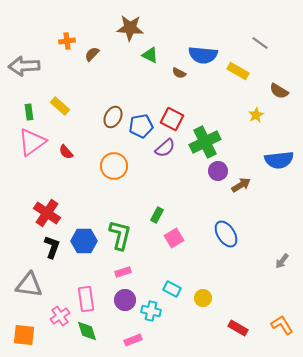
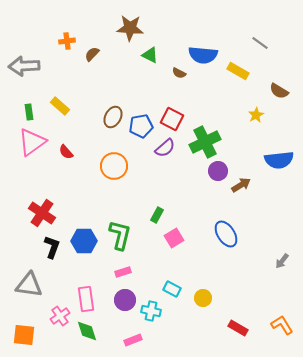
red cross at (47, 213): moved 5 px left
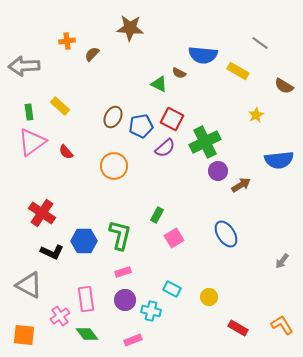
green triangle at (150, 55): moved 9 px right, 29 px down
brown semicircle at (279, 91): moved 5 px right, 5 px up
black L-shape at (52, 247): moved 5 px down; rotated 95 degrees clockwise
gray triangle at (29, 285): rotated 20 degrees clockwise
yellow circle at (203, 298): moved 6 px right, 1 px up
green diamond at (87, 331): moved 3 px down; rotated 20 degrees counterclockwise
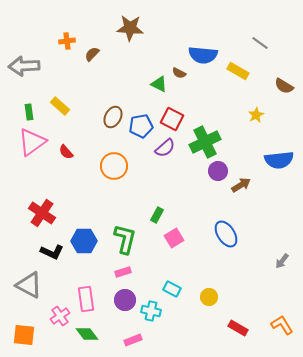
green L-shape at (120, 235): moved 5 px right, 4 px down
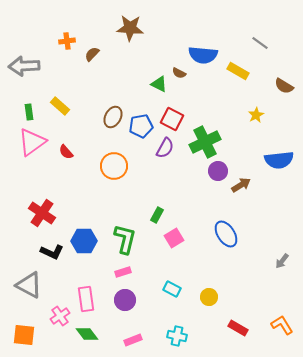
purple semicircle at (165, 148): rotated 20 degrees counterclockwise
cyan cross at (151, 311): moved 26 px right, 25 px down
